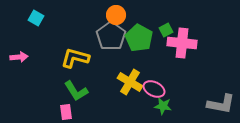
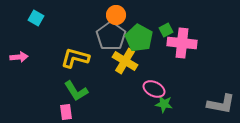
yellow cross: moved 5 px left, 21 px up
green star: moved 1 px right, 2 px up
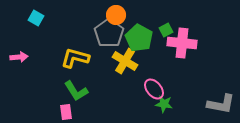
gray pentagon: moved 2 px left, 3 px up
pink ellipse: rotated 25 degrees clockwise
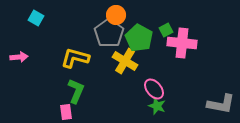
green L-shape: rotated 125 degrees counterclockwise
green star: moved 7 px left, 2 px down; rotated 12 degrees clockwise
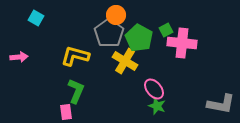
yellow L-shape: moved 2 px up
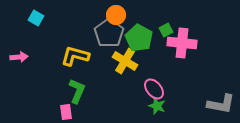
green L-shape: moved 1 px right
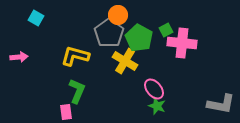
orange circle: moved 2 px right
